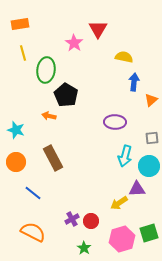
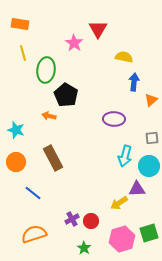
orange rectangle: rotated 18 degrees clockwise
purple ellipse: moved 1 px left, 3 px up
orange semicircle: moved 1 px right, 2 px down; rotated 45 degrees counterclockwise
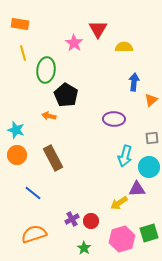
yellow semicircle: moved 10 px up; rotated 12 degrees counterclockwise
orange circle: moved 1 px right, 7 px up
cyan circle: moved 1 px down
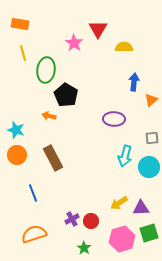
purple triangle: moved 4 px right, 19 px down
blue line: rotated 30 degrees clockwise
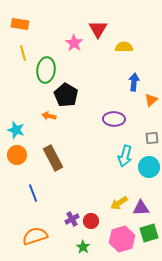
orange semicircle: moved 1 px right, 2 px down
green star: moved 1 px left, 1 px up
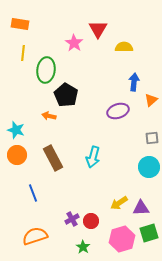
yellow line: rotated 21 degrees clockwise
purple ellipse: moved 4 px right, 8 px up; rotated 20 degrees counterclockwise
cyan arrow: moved 32 px left, 1 px down
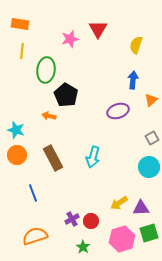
pink star: moved 4 px left, 4 px up; rotated 24 degrees clockwise
yellow semicircle: moved 12 px right, 2 px up; rotated 72 degrees counterclockwise
yellow line: moved 1 px left, 2 px up
blue arrow: moved 1 px left, 2 px up
gray square: rotated 24 degrees counterclockwise
